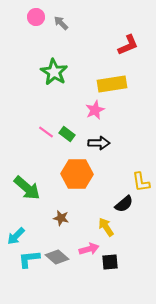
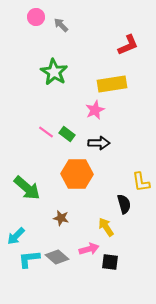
gray arrow: moved 2 px down
black semicircle: rotated 66 degrees counterclockwise
black square: rotated 12 degrees clockwise
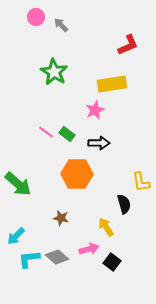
green arrow: moved 9 px left, 4 px up
black square: moved 2 px right; rotated 30 degrees clockwise
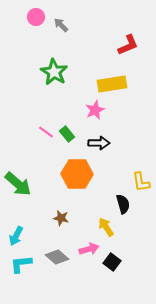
green rectangle: rotated 14 degrees clockwise
black semicircle: moved 1 px left
cyan arrow: rotated 18 degrees counterclockwise
cyan L-shape: moved 8 px left, 5 px down
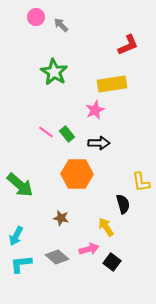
green arrow: moved 2 px right, 1 px down
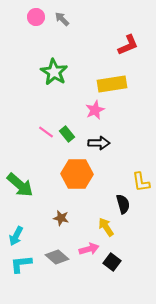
gray arrow: moved 1 px right, 6 px up
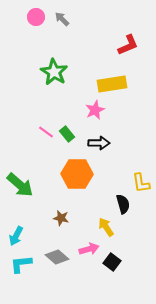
yellow L-shape: moved 1 px down
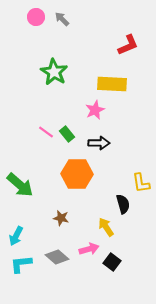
yellow rectangle: rotated 12 degrees clockwise
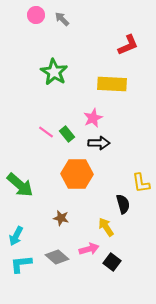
pink circle: moved 2 px up
pink star: moved 2 px left, 8 px down
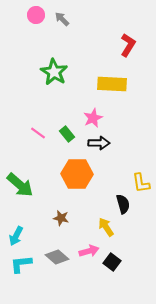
red L-shape: rotated 35 degrees counterclockwise
pink line: moved 8 px left, 1 px down
pink arrow: moved 2 px down
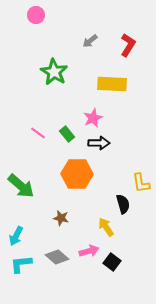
gray arrow: moved 28 px right, 22 px down; rotated 84 degrees counterclockwise
green arrow: moved 1 px right, 1 px down
